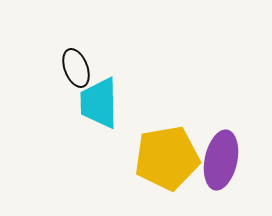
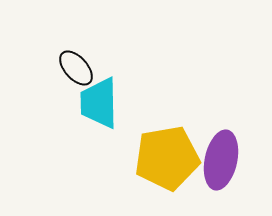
black ellipse: rotated 21 degrees counterclockwise
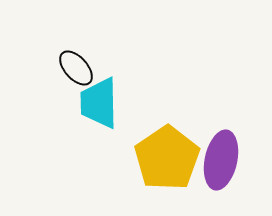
yellow pentagon: rotated 24 degrees counterclockwise
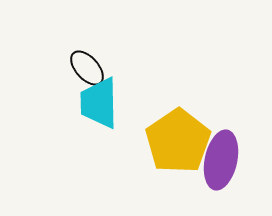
black ellipse: moved 11 px right
yellow pentagon: moved 11 px right, 17 px up
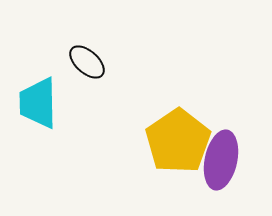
black ellipse: moved 6 px up; rotated 6 degrees counterclockwise
cyan trapezoid: moved 61 px left
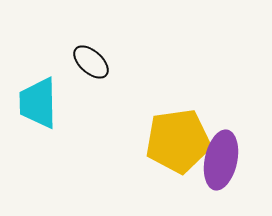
black ellipse: moved 4 px right
yellow pentagon: rotated 26 degrees clockwise
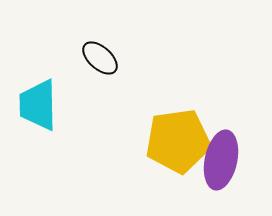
black ellipse: moved 9 px right, 4 px up
cyan trapezoid: moved 2 px down
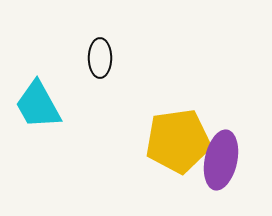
black ellipse: rotated 48 degrees clockwise
cyan trapezoid: rotated 28 degrees counterclockwise
